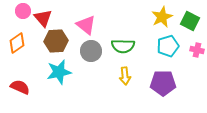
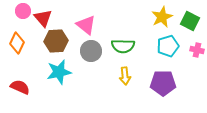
orange diamond: rotated 30 degrees counterclockwise
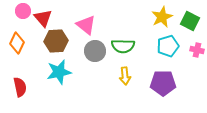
gray circle: moved 4 px right
red semicircle: rotated 54 degrees clockwise
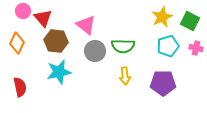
brown hexagon: rotated 10 degrees clockwise
pink cross: moved 1 px left, 2 px up
